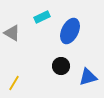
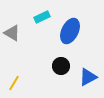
blue triangle: rotated 12 degrees counterclockwise
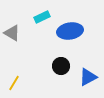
blue ellipse: rotated 55 degrees clockwise
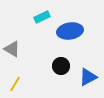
gray triangle: moved 16 px down
yellow line: moved 1 px right, 1 px down
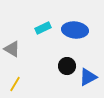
cyan rectangle: moved 1 px right, 11 px down
blue ellipse: moved 5 px right, 1 px up; rotated 15 degrees clockwise
black circle: moved 6 px right
